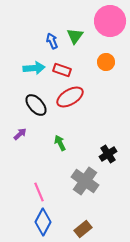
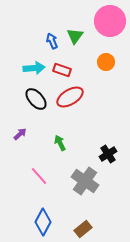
black ellipse: moved 6 px up
pink line: moved 16 px up; rotated 18 degrees counterclockwise
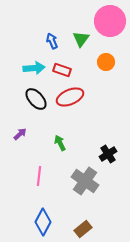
green triangle: moved 6 px right, 3 px down
red ellipse: rotated 8 degrees clockwise
pink line: rotated 48 degrees clockwise
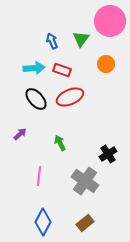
orange circle: moved 2 px down
brown rectangle: moved 2 px right, 6 px up
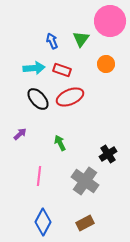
black ellipse: moved 2 px right
brown rectangle: rotated 12 degrees clockwise
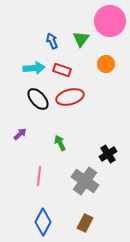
red ellipse: rotated 8 degrees clockwise
brown rectangle: rotated 36 degrees counterclockwise
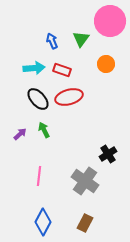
red ellipse: moved 1 px left
green arrow: moved 16 px left, 13 px up
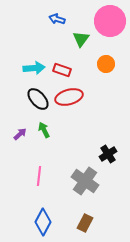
blue arrow: moved 5 px right, 22 px up; rotated 49 degrees counterclockwise
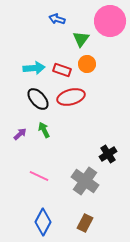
orange circle: moved 19 px left
red ellipse: moved 2 px right
pink line: rotated 72 degrees counterclockwise
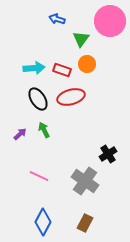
black ellipse: rotated 10 degrees clockwise
